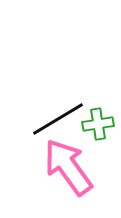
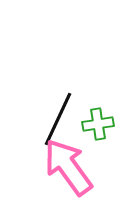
black line: rotated 34 degrees counterclockwise
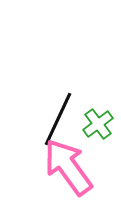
green cross: rotated 28 degrees counterclockwise
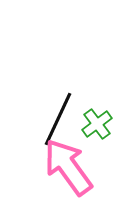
green cross: moved 1 px left
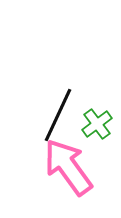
black line: moved 4 px up
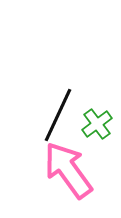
pink arrow: moved 3 px down
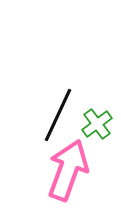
pink arrow: rotated 56 degrees clockwise
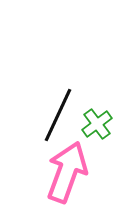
pink arrow: moved 1 px left, 2 px down
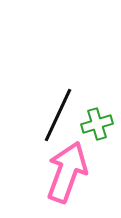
green cross: rotated 20 degrees clockwise
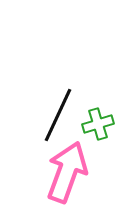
green cross: moved 1 px right
